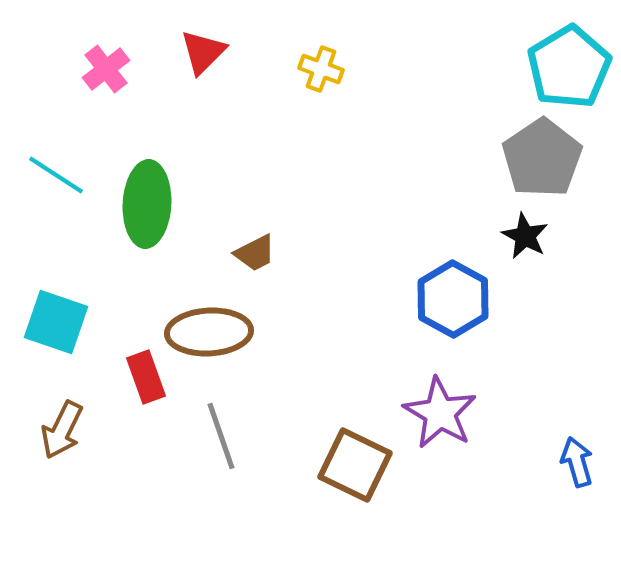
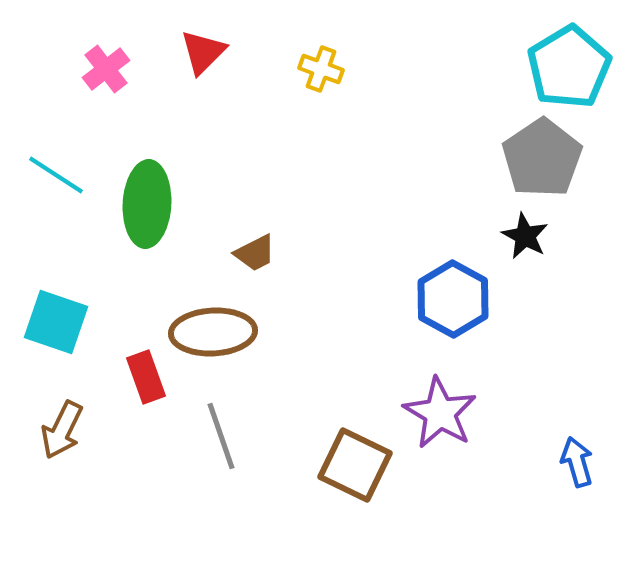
brown ellipse: moved 4 px right
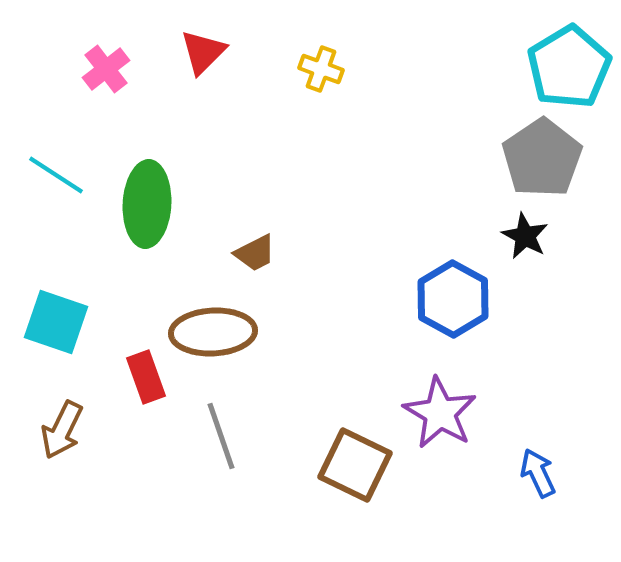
blue arrow: moved 39 px left, 11 px down; rotated 9 degrees counterclockwise
